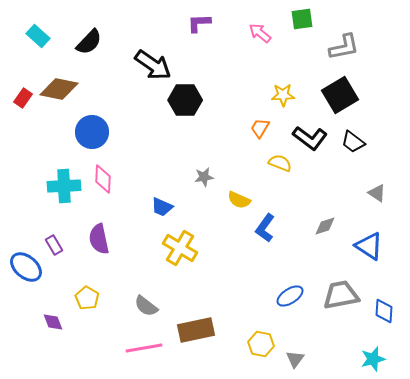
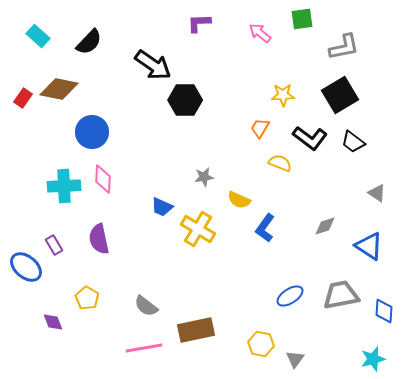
yellow cross at (180, 248): moved 18 px right, 19 px up
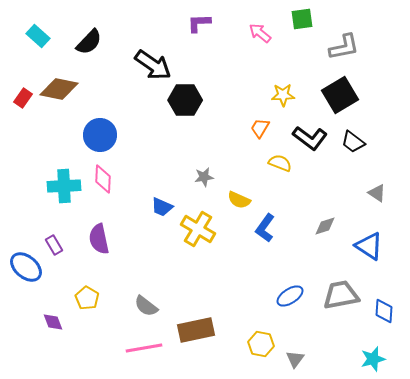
blue circle at (92, 132): moved 8 px right, 3 px down
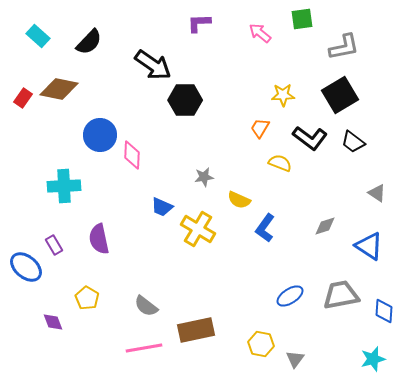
pink diamond at (103, 179): moved 29 px right, 24 px up
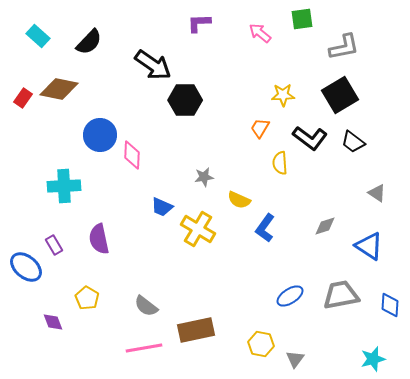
yellow semicircle at (280, 163): rotated 115 degrees counterclockwise
blue diamond at (384, 311): moved 6 px right, 6 px up
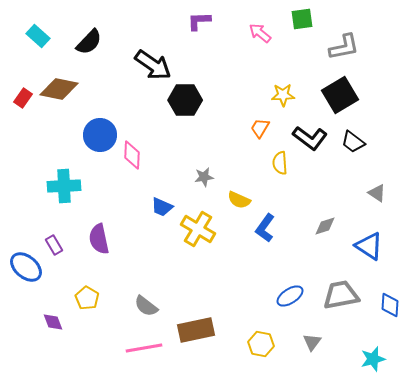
purple L-shape at (199, 23): moved 2 px up
gray triangle at (295, 359): moved 17 px right, 17 px up
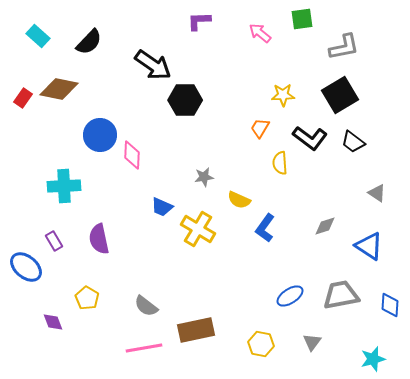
purple rectangle at (54, 245): moved 4 px up
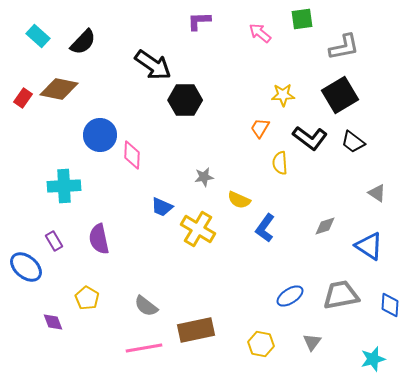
black semicircle at (89, 42): moved 6 px left
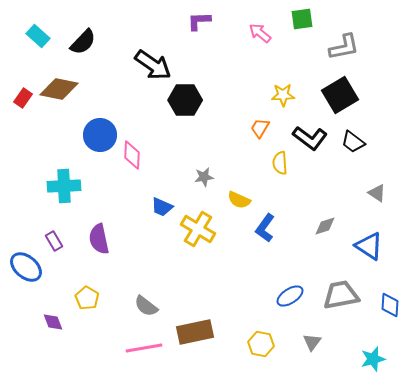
brown rectangle at (196, 330): moved 1 px left, 2 px down
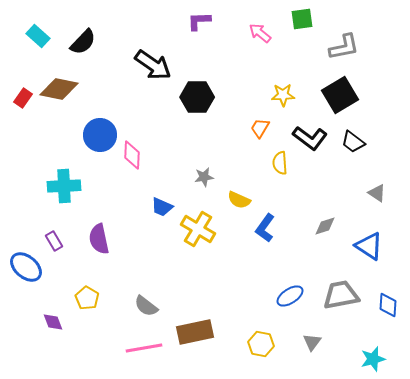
black hexagon at (185, 100): moved 12 px right, 3 px up
blue diamond at (390, 305): moved 2 px left
